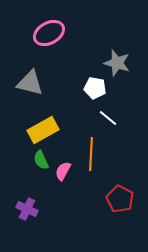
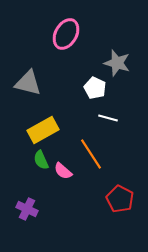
pink ellipse: moved 17 px right, 1 px down; rotated 32 degrees counterclockwise
gray triangle: moved 2 px left
white pentagon: rotated 15 degrees clockwise
white line: rotated 24 degrees counterclockwise
orange line: rotated 36 degrees counterclockwise
pink semicircle: rotated 78 degrees counterclockwise
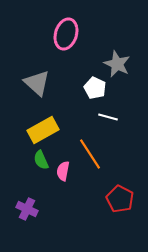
pink ellipse: rotated 12 degrees counterclockwise
gray star: moved 1 px down; rotated 8 degrees clockwise
gray triangle: moved 9 px right; rotated 28 degrees clockwise
white line: moved 1 px up
orange line: moved 1 px left
pink semicircle: rotated 60 degrees clockwise
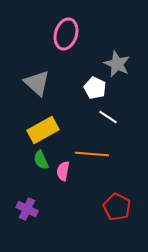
white line: rotated 18 degrees clockwise
orange line: moved 2 px right; rotated 52 degrees counterclockwise
red pentagon: moved 3 px left, 8 px down
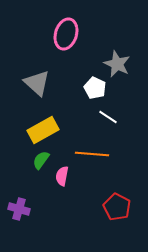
green semicircle: rotated 60 degrees clockwise
pink semicircle: moved 1 px left, 5 px down
purple cross: moved 8 px left; rotated 10 degrees counterclockwise
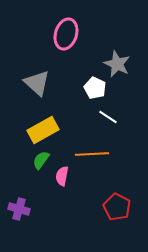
orange line: rotated 8 degrees counterclockwise
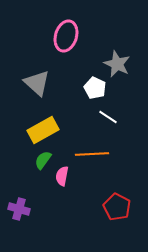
pink ellipse: moved 2 px down
green semicircle: moved 2 px right
